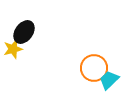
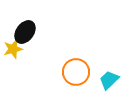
black ellipse: moved 1 px right
orange circle: moved 18 px left, 4 px down
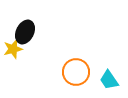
black ellipse: rotated 10 degrees counterclockwise
cyan trapezoid: rotated 80 degrees counterclockwise
